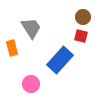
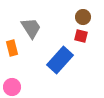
pink circle: moved 19 px left, 3 px down
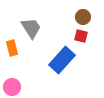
blue rectangle: moved 2 px right
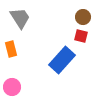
gray trapezoid: moved 11 px left, 10 px up
orange rectangle: moved 1 px left, 1 px down
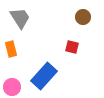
red square: moved 9 px left, 11 px down
blue rectangle: moved 18 px left, 16 px down
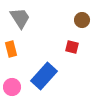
brown circle: moved 1 px left, 3 px down
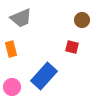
gray trapezoid: moved 1 px right; rotated 100 degrees clockwise
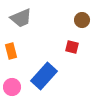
orange rectangle: moved 2 px down
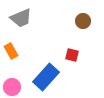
brown circle: moved 1 px right, 1 px down
red square: moved 8 px down
orange rectangle: rotated 14 degrees counterclockwise
blue rectangle: moved 2 px right, 1 px down
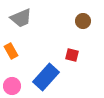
pink circle: moved 1 px up
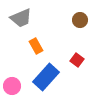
brown circle: moved 3 px left, 1 px up
orange rectangle: moved 25 px right, 5 px up
red square: moved 5 px right, 5 px down; rotated 24 degrees clockwise
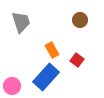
gray trapezoid: moved 4 px down; rotated 85 degrees counterclockwise
orange rectangle: moved 16 px right, 4 px down
